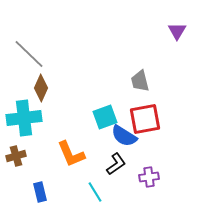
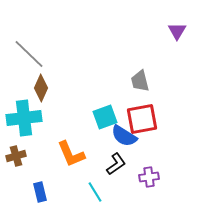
red square: moved 3 px left
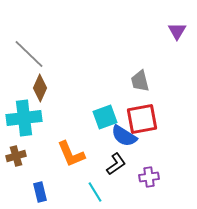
brown diamond: moved 1 px left
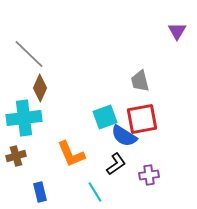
purple cross: moved 2 px up
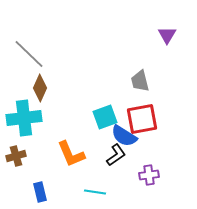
purple triangle: moved 10 px left, 4 px down
black L-shape: moved 9 px up
cyan line: rotated 50 degrees counterclockwise
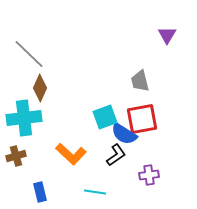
blue semicircle: moved 2 px up
orange L-shape: rotated 24 degrees counterclockwise
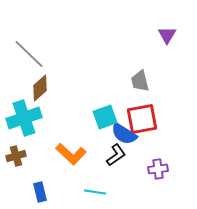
brown diamond: rotated 24 degrees clockwise
cyan cross: rotated 12 degrees counterclockwise
purple cross: moved 9 px right, 6 px up
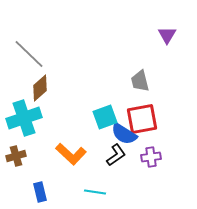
purple cross: moved 7 px left, 12 px up
